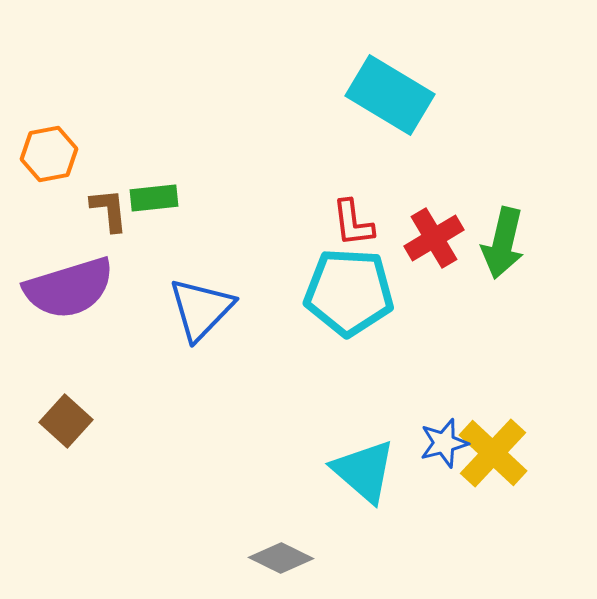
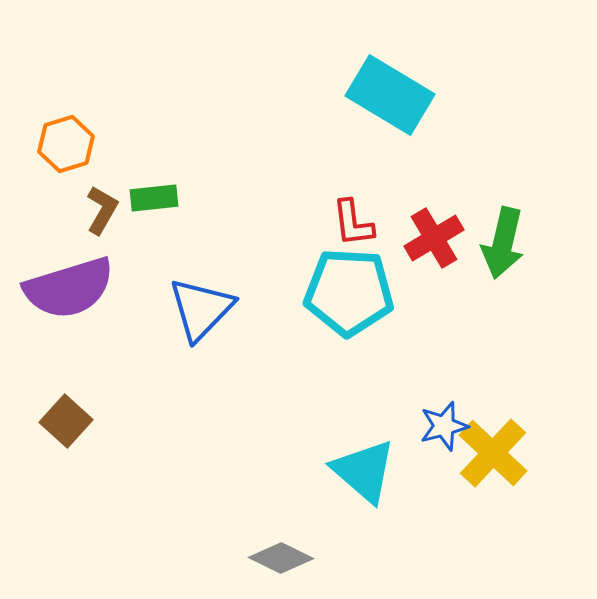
orange hexagon: moved 17 px right, 10 px up; rotated 6 degrees counterclockwise
brown L-shape: moved 7 px left; rotated 36 degrees clockwise
blue star: moved 17 px up
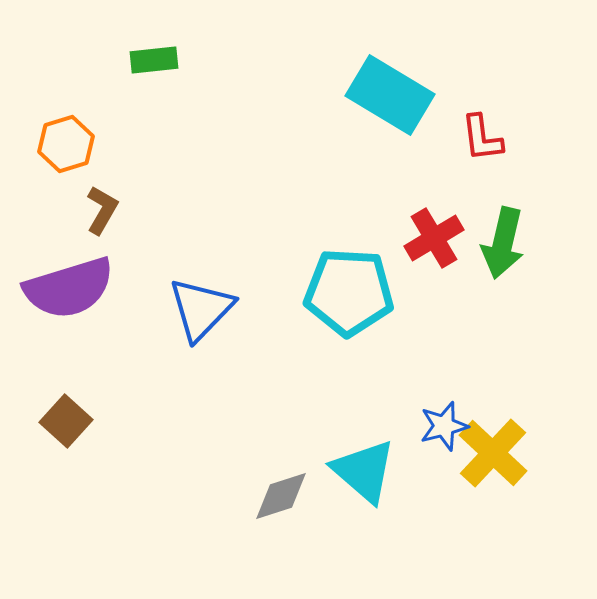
green rectangle: moved 138 px up
red L-shape: moved 129 px right, 85 px up
gray diamond: moved 62 px up; rotated 44 degrees counterclockwise
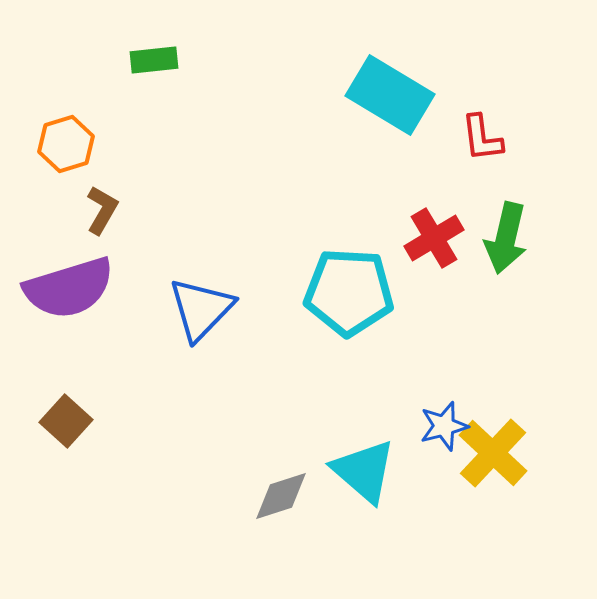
green arrow: moved 3 px right, 5 px up
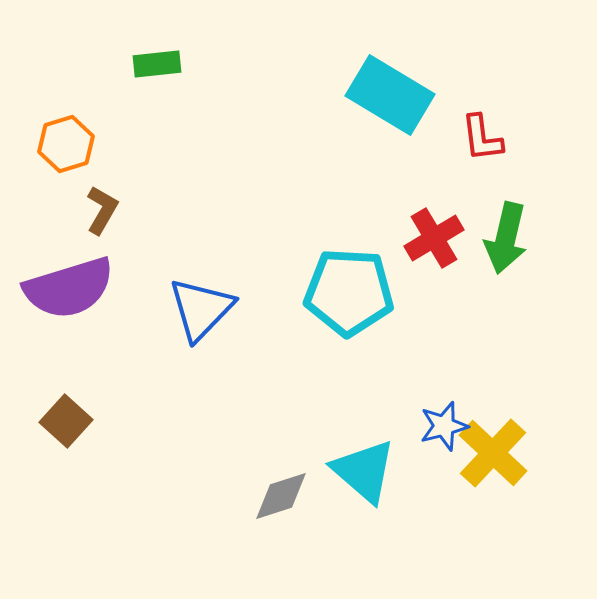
green rectangle: moved 3 px right, 4 px down
